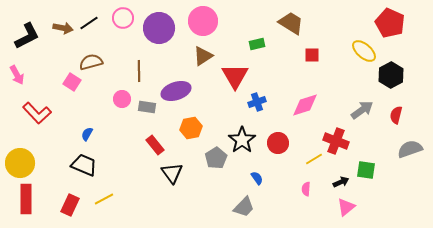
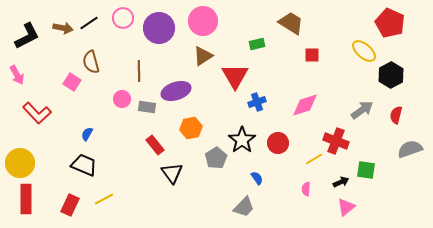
brown semicircle at (91, 62): rotated 90 degrees counterclockwise
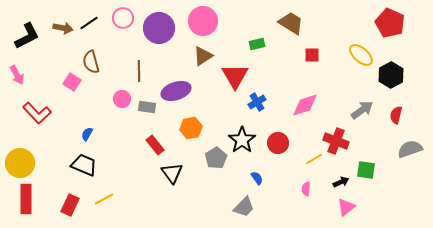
yellow ellipse at (364, 51): moved 3 px left, 4 px down
blue cross at (257, 102): rotated 12 degrees counterclockwise
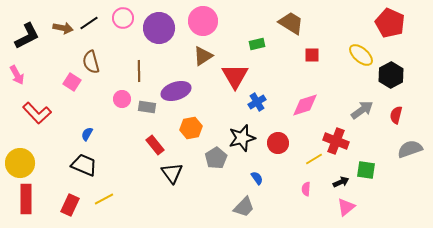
black star at (242, 140): moved 2 px up; rotated 20 degrees clockwise
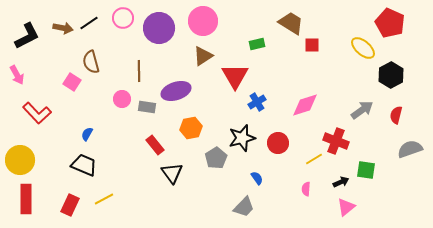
red square at (312, 55): moved 10 px up
yellow ellipse at (361, 55): moved 2 px right, 7 px up
yellow circle at (20, 163): moved 3 px up
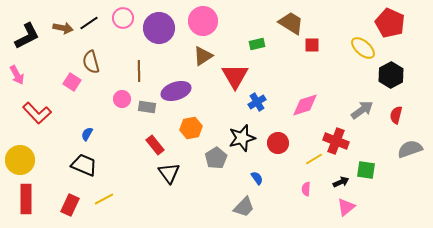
black triangle at (172, 173): moved 3 px left
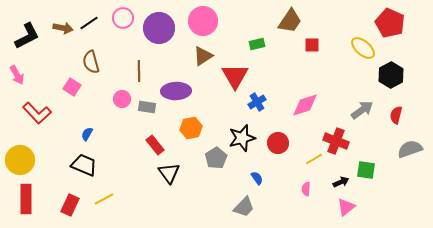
brown trapezoid at (291, 23): moved 1 px left, 2 px up; rotated 92 degrees clockwise
pink square at (72, 82): moved 5 px down
purple ellipse at (176, 91): rotated 16 degrees clockwise
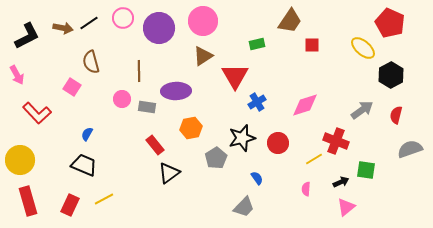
black triangle at (169, 173): rotated 30 degrees clockwise
red rectangle at (26, 199): moved 2 px right, 2 px down; rotated 16 degrees counterclockwise
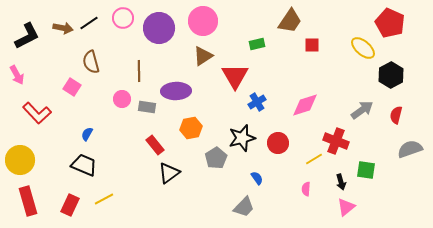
black arrow at (341, 182): rotated 98 degrees clockwise
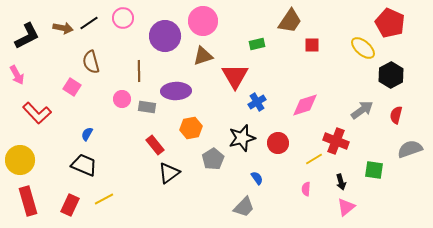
purple circle at (159, 28): moved 6 px right, 8 px down
brown triangle at (203, 56): rotated 15 degrees clockwise
gray pentagon at (216, 158): moved 3 px left, 1 px down
green square at (366, 170): moved 8 px right
